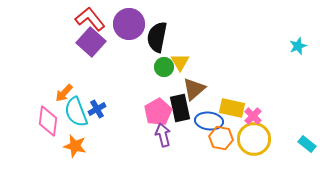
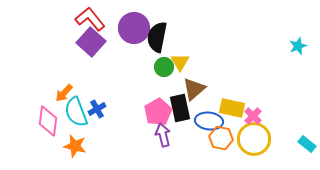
purple circle: moved 5 px right, 4 px down
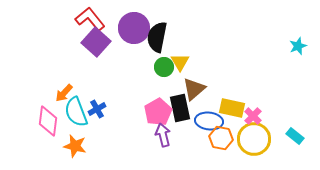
purple square: moved 5 px right
cyan rectangle: moved 12 px left, 8 px up
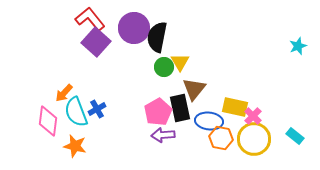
brown triangle: rotated 10 degrees counterclockwise
yellow rectangle: moved 3 px right, 1 px up
purple arrow: rotated 80 degrees counterclockwise
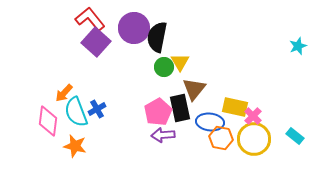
blue ellipse: moved 1 px right, 1 px down
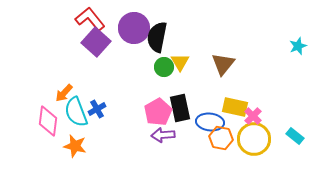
brown triangle: moved 29 px right, 25 px up
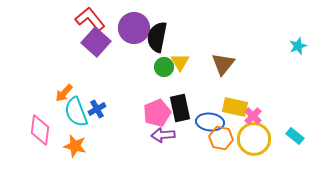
pink pentagon: moved 1 px left, 1 px down; rotated 8 degrees clockwise
pink diamond: moved 8 px left, 9 px down
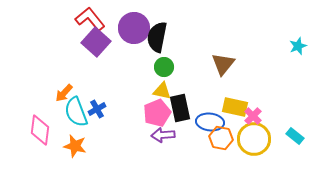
yellow triangle: moved 18 px left, 29 px down; rotated 48 degrees counterclockwise
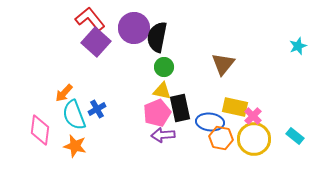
cyan semicircle: moved 2 px left, 3 px down
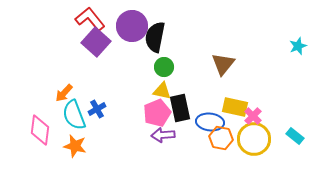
purple circle: moved 2 px left, 2 px up
black semicircle: moved 2 px left
